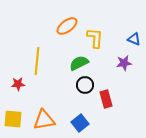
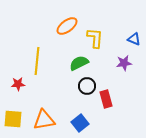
black circle: moved 2 px right, 1 px down
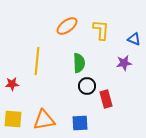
yellow L-shape: moved 6 px right, 8 px up
green semicircle: rotated 114 degrees clockwise
red star: moved 6 px left
blue square: rotated 36 degrees clockwise
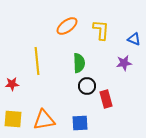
yellow line: rotated 12 degrees counterclockwise
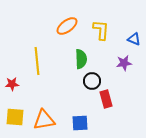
green semicircle: moved 2 px right, 4 px up
black circle: moved 5 px right, 5 px up
yellow square: moved 2 px right, 2 px up
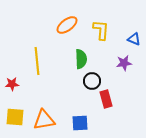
orange ellipse: moved 1 px up
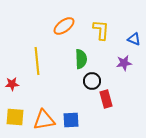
orange ellipse: moved 3 px left, 1 px down
blue square: moved 9 px left, 3 px up
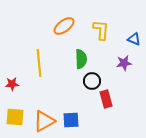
yellow line: moved 2 px right, 2 px down
orange triangle: moved 1 px down; rotated 20 degrees counterclockwise
